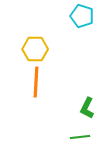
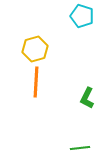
yellow hexagon: rotated 15 degrees counterclockwise
green L-shape: moved 10 px up
green line: moved 11 px down
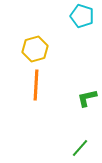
orange line: moved 3 px down
green L-shape: rotated 50 degrees clockwise
green line: rotated 42 degrees counterclockwise
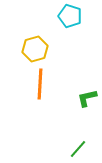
cyan pentagon: moved 12 px left
orange line: moved 4 px right, 1 px up
green line: moved 2 px left, 1 px down
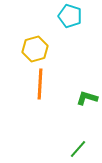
green L-shape: rotated 30 degrees clockwise
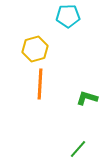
cyan pentagon: moved 2 px left; rotated 20 degrees counterclockwise
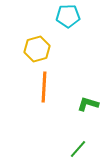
yellow hexagon: moved 2 px right
orange line: moved 4 px right, 3 px down
green L-shape: moved 1 px right, 6 px down
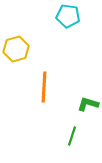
cyan pentagon: rotated 10 degrees clockwise
yellow hexagon: moved 21 px left
green line: moved 6 px left, 13 px up; rotated 24 degrees counterclockwise
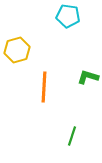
yellow hexagon: moved 1 px right, 1 px down
green L-shape: moved 27 px up
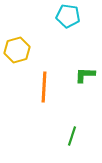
green L-shape: moved 3 px left, 2 px up; rotated 15 degrees counterclockwise
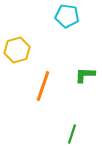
cyan pentagon: moved 1 px left
orange line: moved 1 px left, 1 px up; rotated 16 degrees clockwise
green line: moved 2 px up
